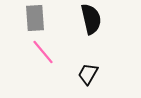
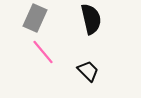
gray rectangle: rotated 28 degrees clockwise
black trapezoid: moved 3 px up; rotated 105 degrees clockwise
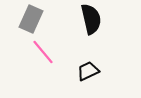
gray rectangle: moved 4 px left, 1 px down
black trapezoid: rotated 70 degrees counterclockwise
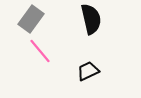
gray rectangle: rotated 12 degrees clockwise
pink line: moved 3 px left, 1 px up
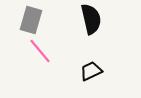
gray rectangle: moved 1 px down; rotated 20 degrees counterclockwise
black trapezoid: moved 3 px right
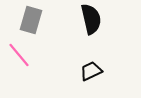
pink line: moved 21 px left, 4 px down
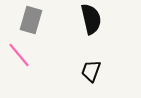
black trapezoid: rotated 45 degrees counterclockwise
